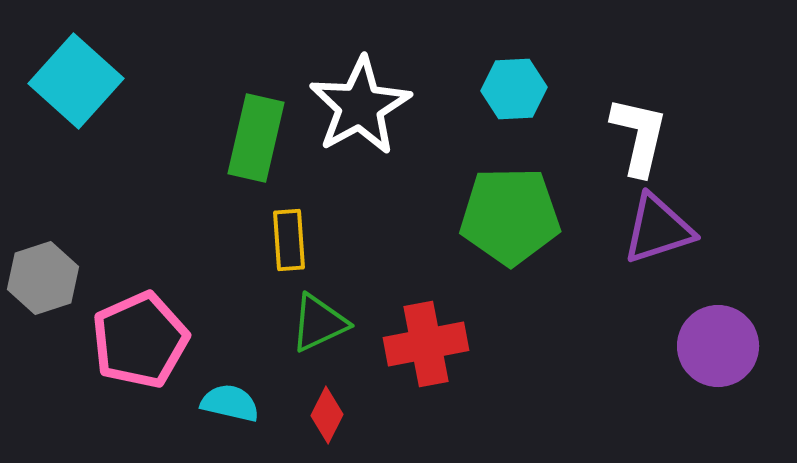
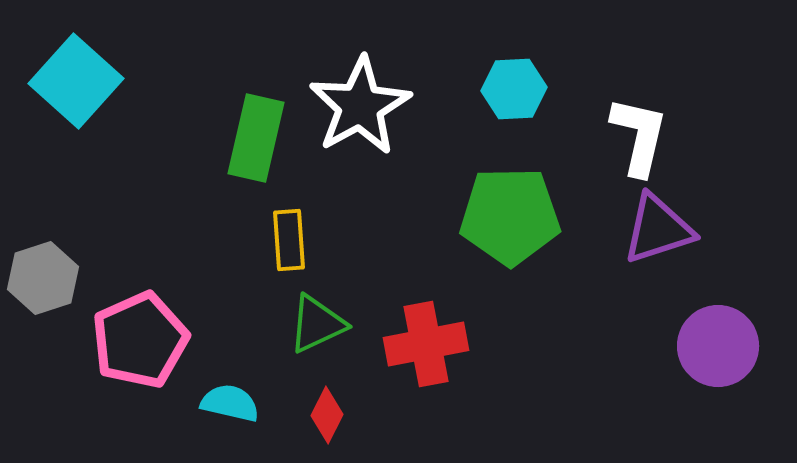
green triangle: moved 2 px left, 1 px down
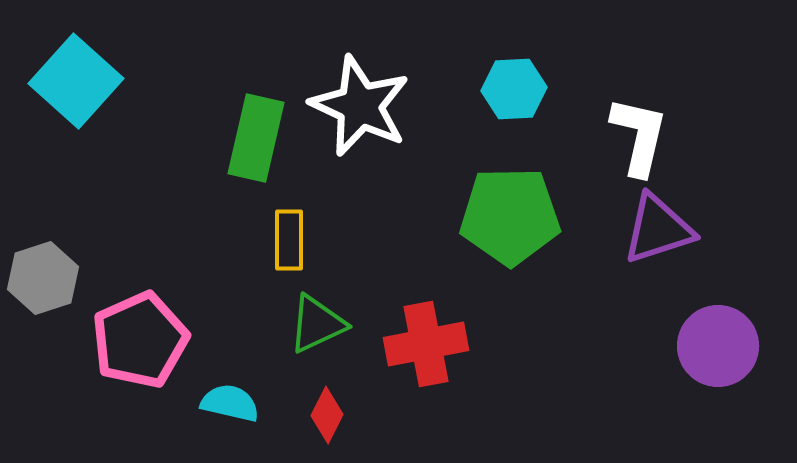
white star: rotated 18 degrees counterclockwise
yellow rectangle: rotated 4 degrees clockwise
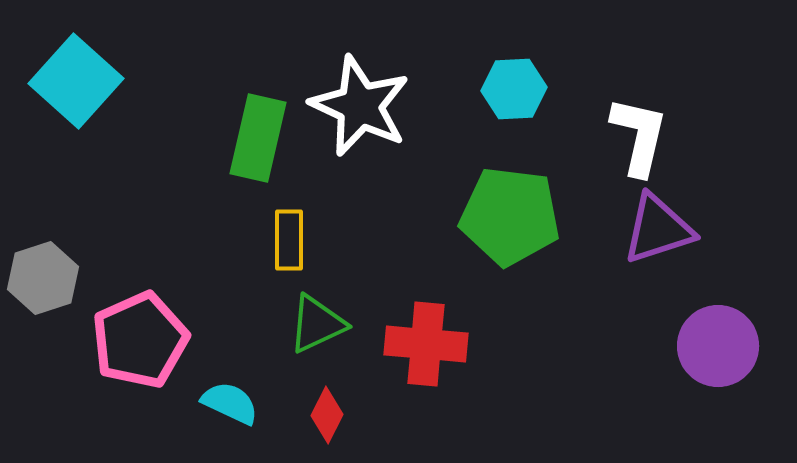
green rectangle: moved 2 px right
green pentagon: rotated 8 degrees clockwise
red cross: rotated 16 degrees clockwise
cyan semicircle: rotated 12 degrees clockwise
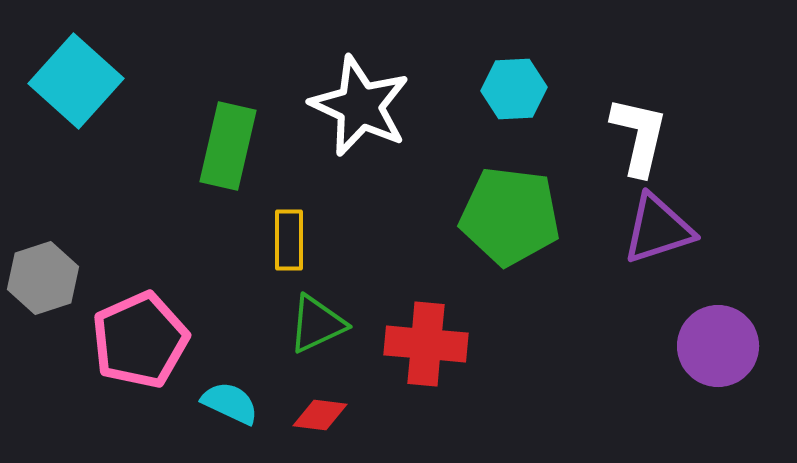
green rectangle: moved 30 px left, 8 px down
red diamond: moved 7 px left; rotated 70 degrees clockwise
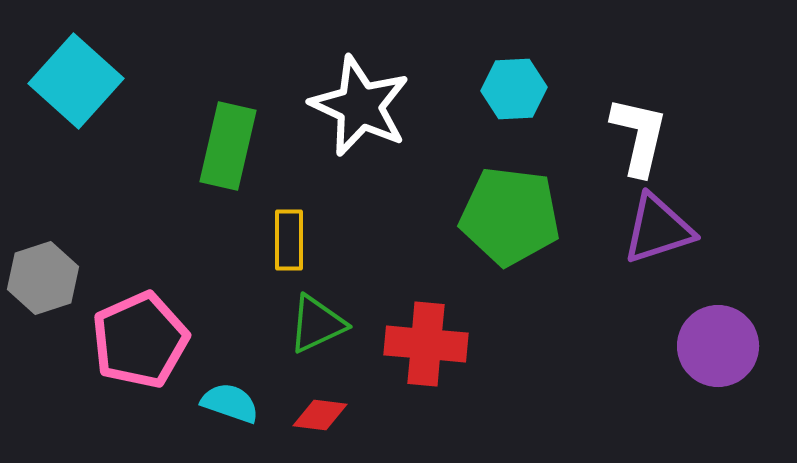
cyan semicircle: rotated 6 degrees counterclockwise
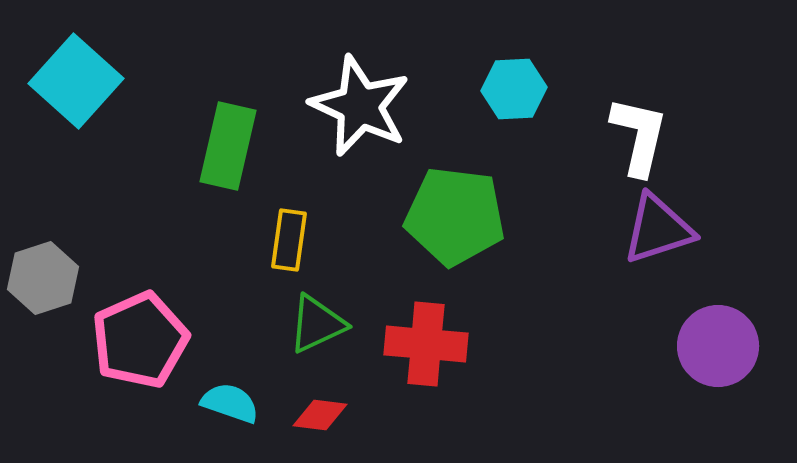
green pentagon: moved 55 px left
yellow rectangle: rotated 8 degrees clockwise
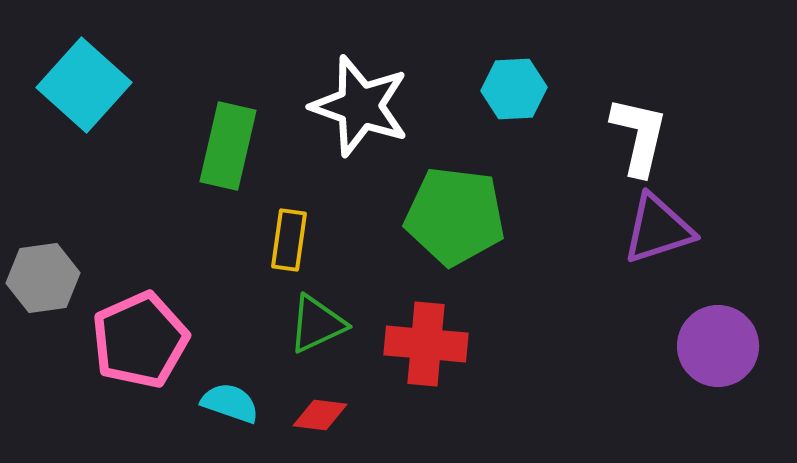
cyan square: moved 8 px right, 4 px down
white star: rotated 6 degrees counterclockwise
gray hexagon: rotated 10 degrees clockwise
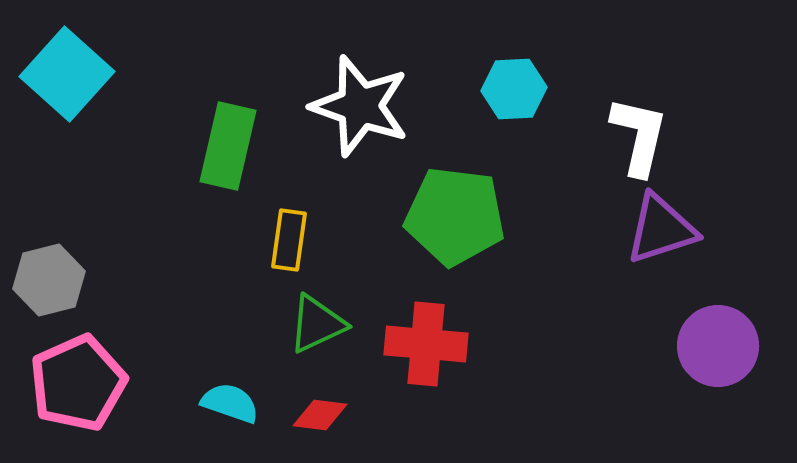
cyan square: moved 17 px left, 11 px up
purple triangle: moved 3 px right
gray hexagon: moved 6 px right, 2 px down; rotated 6 degrees counterclockwise
pink pentagon: moved 62 px left, 43 px down
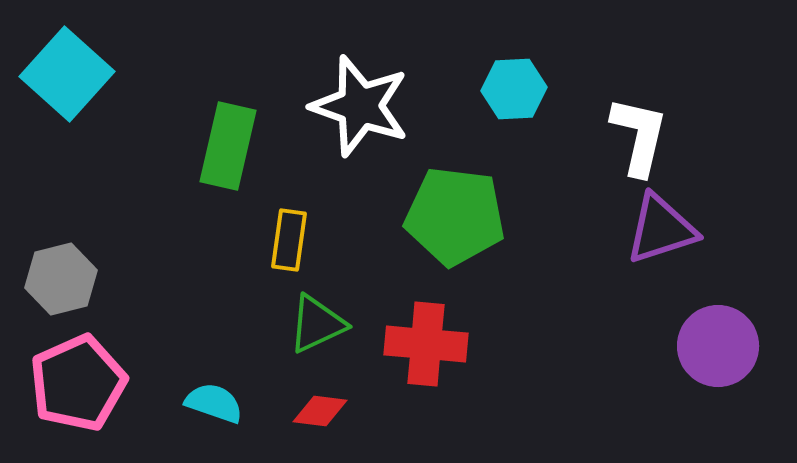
gray hexagon: moved 12 px right, 1 px up
cyan semicircle: moved 16 px left
red diamond: moved 4 px up
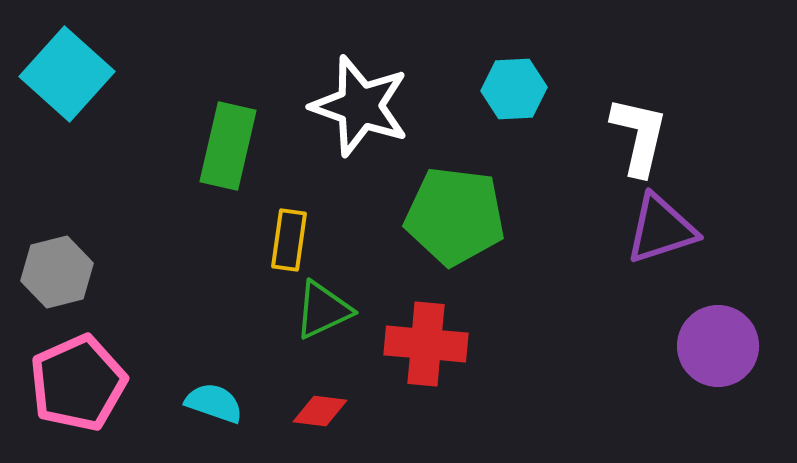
gray hexagon: moved 4 px left, 7 px up
green triangle: moved 6 px right, 14 px up
